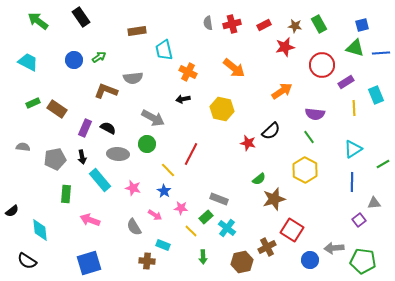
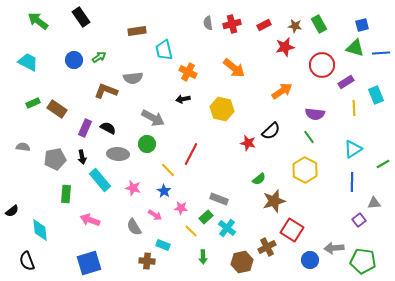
brown star at (274, 199): moved 2 px down
black semicircle at (27, 261): rotated 36 degrees clockwise
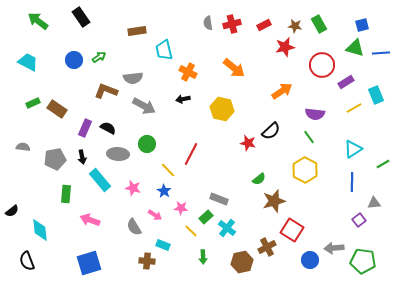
yellow line at (354, 108): rotated 63 degrees clockwise
gray arrow at (153, 118): moved 9 px left, 12 px up
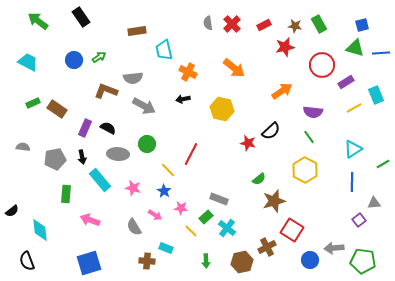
red cross at (232, 24): rotated 30 degrees counterclockwise
purple semicircle at (315, 114): moved 2 px left, 2 px up
cyan rectangle at (163, 245): moved 3 px right, 3 px down
green arrow at (203, 257): moved 3 px right, 4 px down
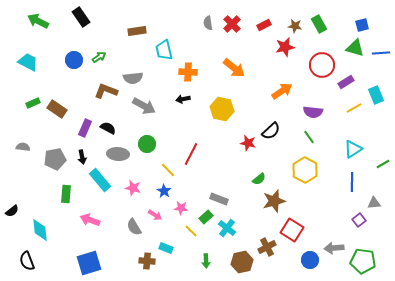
green arrow at (38, 21): rotated 10 degrees counterclockwise
orange cross at (188, 72): rotated 24 degrees counterclockwise
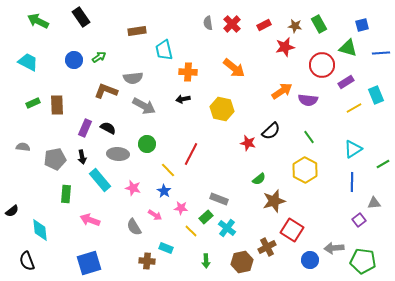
green triangle at (355, 48): moved 7 px left
brown rectangle at (57, 109): moved 4 px up; rotated 54 degrees clockwise
purple semicircle at (313, 112): moved 5 px left, 12 px up
